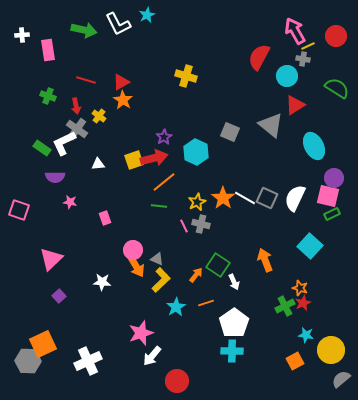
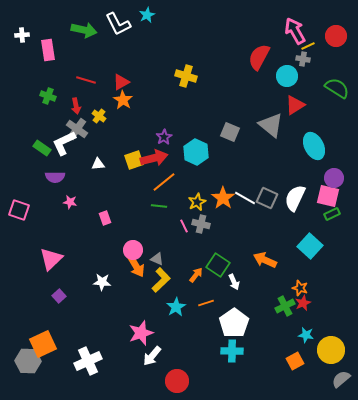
orange arrow at (265, 260): rotated 45 degrees counterclockwise
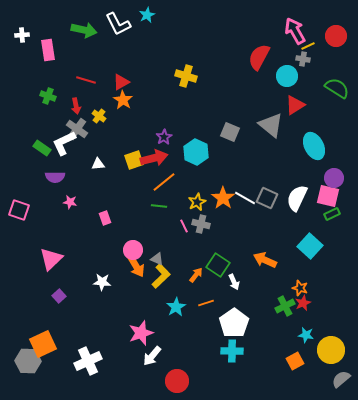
white semicircle at (295, 198): moved 2 px right
yellow L-shape at (161, 280): moved 4 px up
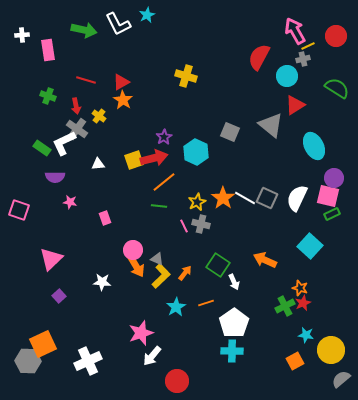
gray cross at (303, 59): rotated 24 degrees counterclockwise
orange arrow at (196, 275): moved 11 px left, 2 px up
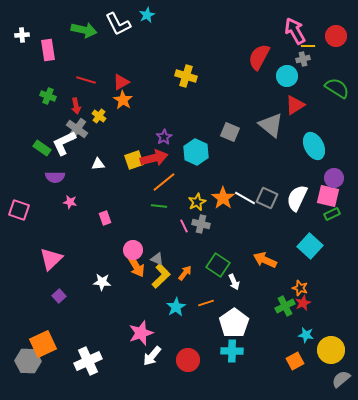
yellow line at (308, 46): rotated 24 degrees clockwise
red circle at (177, 381): moved 11 px right, 21 px up
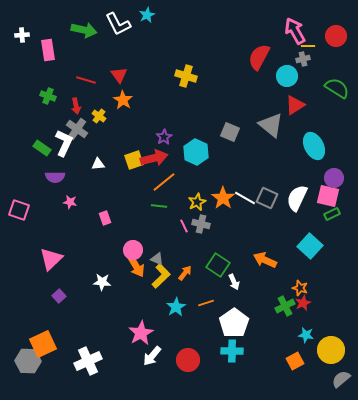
red triangle at (121, 82): moved 2 px left, 7 px up; rotated 36 degrees counterclockwise
white L-shape at (64, 143): rotated 140 degrees clockwise
pink star at (141, 333): rotated 10 degrees counterclockwise
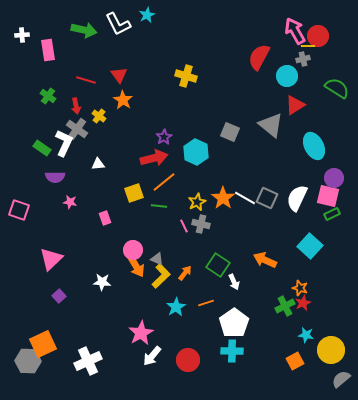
red circle at (336, 36): moved 18 px left
green cross at (48, 96): rotated 14 degrees clockwise
yellow square at (134, 160): moved 33 px down
